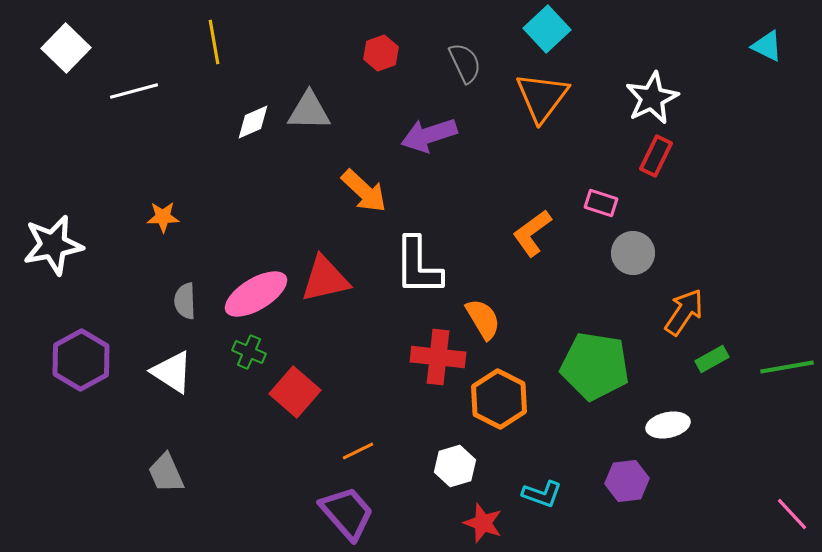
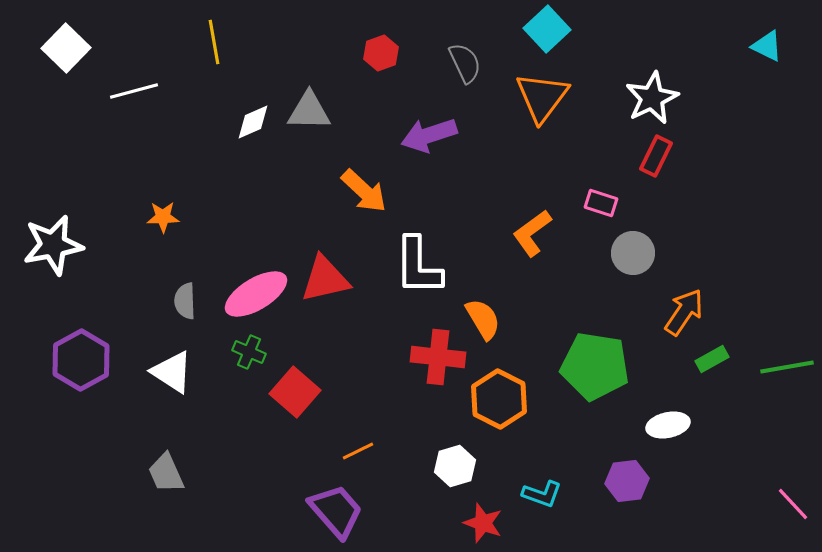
purple trapezoid at (347, 513): moved 11 px left, 2 px up
pink line at (792, 514): moved 1 px right, 10 px up
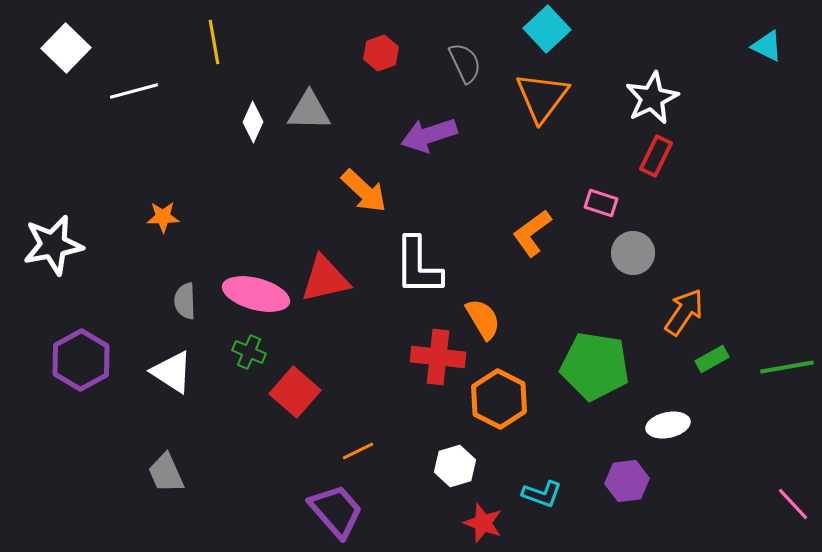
white diamond at (253, 122): rotated 42 degrees counterclockwise
pink ellipse at (256, 294): rotated 46 degrees clockwise
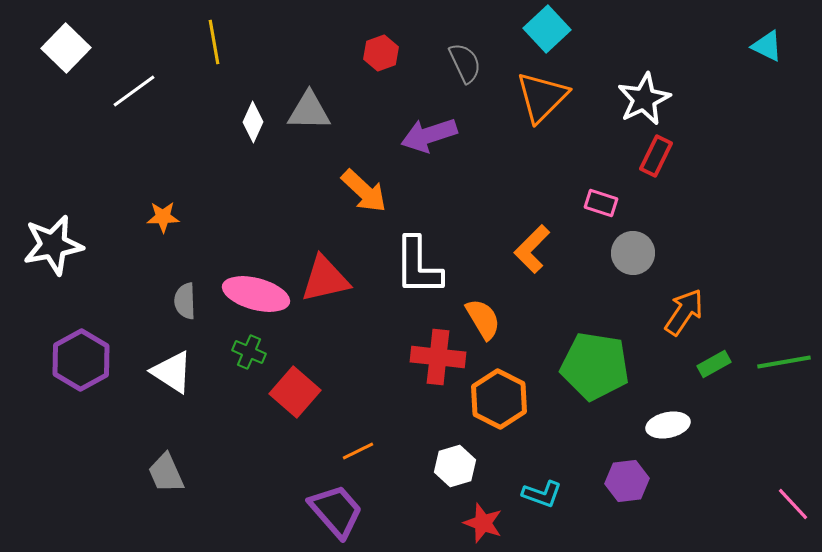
white line at (134, 91): rotated 21 degrees counterclockwise
orange triangle at (542, 97): rotated 8 degrees clockwise
white star at (652, 98): moved 8 px left, 1 px down
orange L-shape at (532, 233): moved 16 px down; rotated 9 degrees counterclockwise
green rectangle at (712, 359): moved 2 px right, 5 px down
green line at (787, 367): moved 3 px left, 5 px up
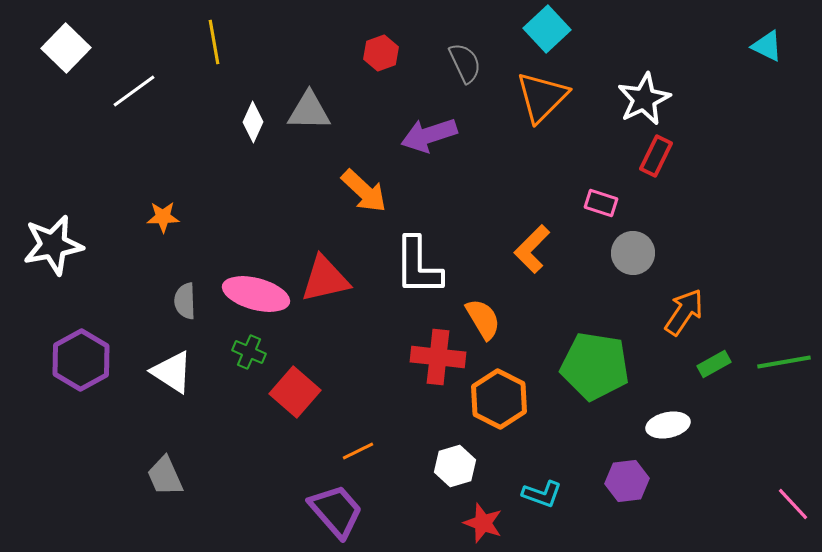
gray trapezoid at (166, 473): moved 1 px left, 3 px down
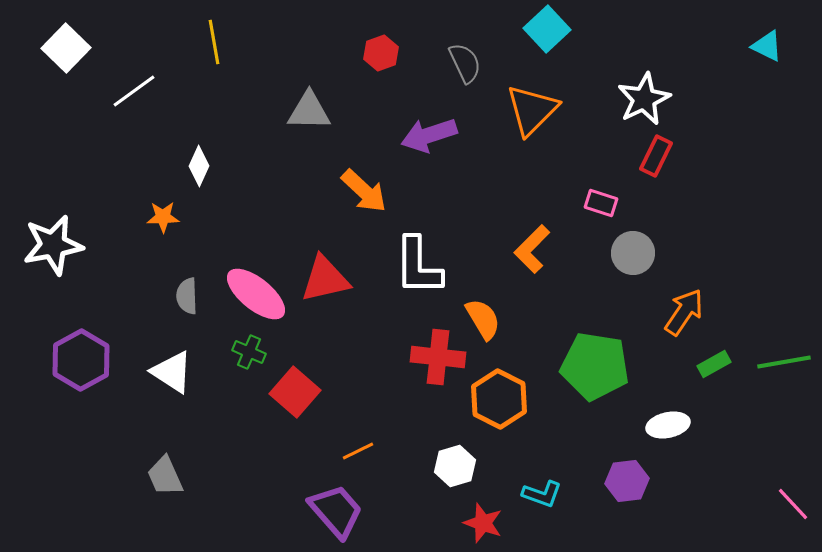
orange triangle at (542, 97): moved 10 px left, 13 px down
white diamond at (253, 122): moved 54 px left, 44 px down
pink ellipse at (256, 294): rotated 24 degrees clockwise
gray semicircle at (185, 301): moved 2 px right, 5 px up
